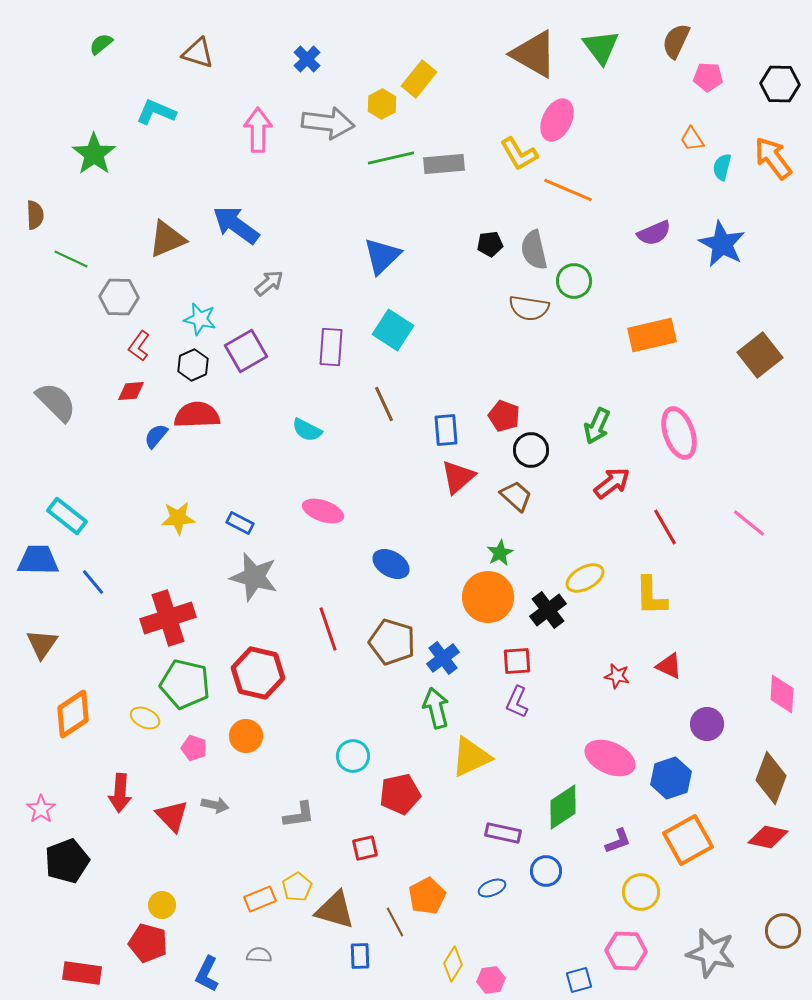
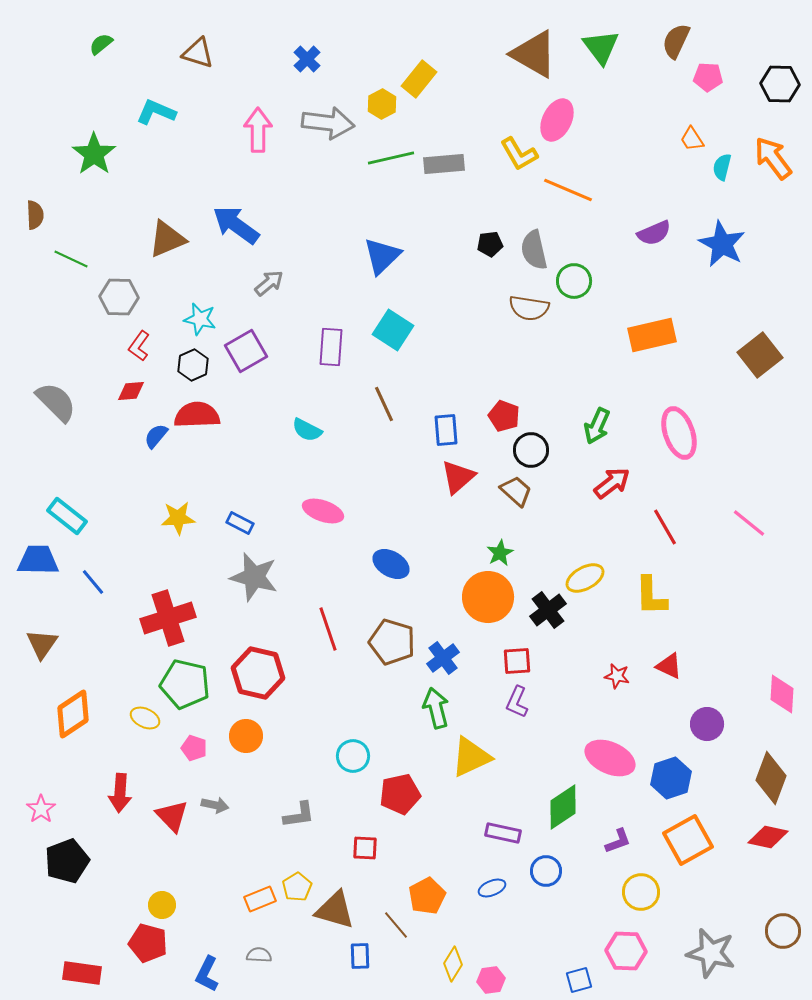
brown trapezoid at (516, 496): moved 5 px up
red square at (365, 848): rotated 16 degrees clockwise
brown line at (395, 922): moved 1 px right, 3 px down; rotated 12 degrees counterclockwise
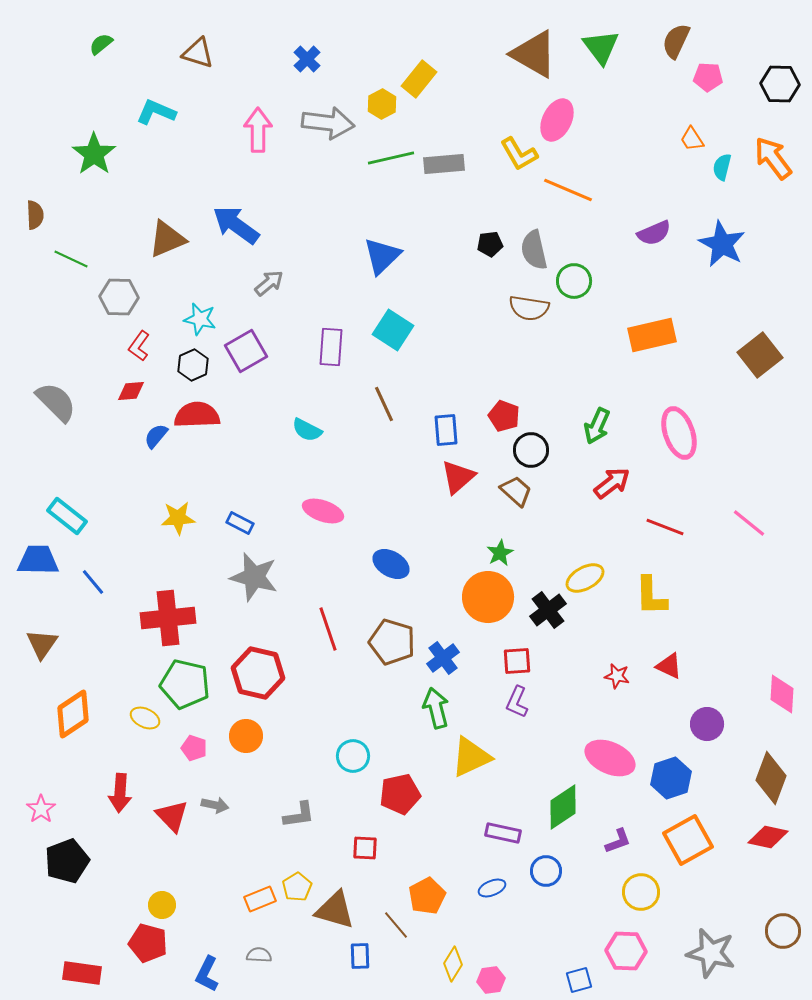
red line at (665, 527): rotated 39 degrees counterclockwise
red cross at (168, 618): rotated 12 degrees clockwise
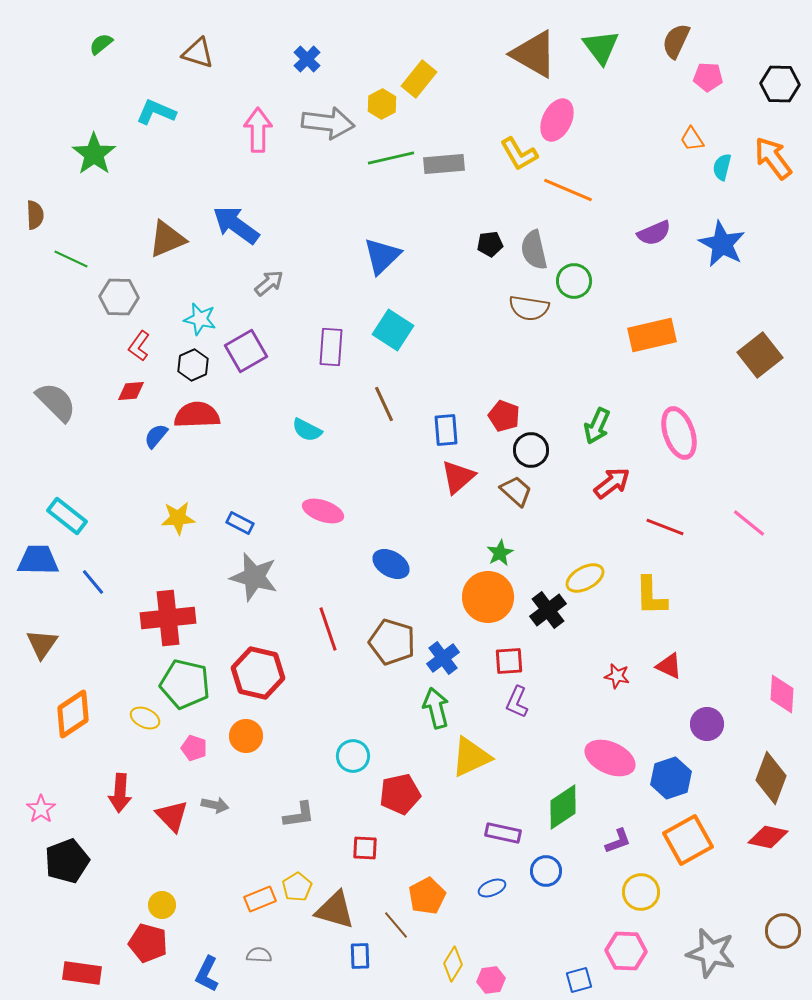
red square at (517, 661): moved 8 px left
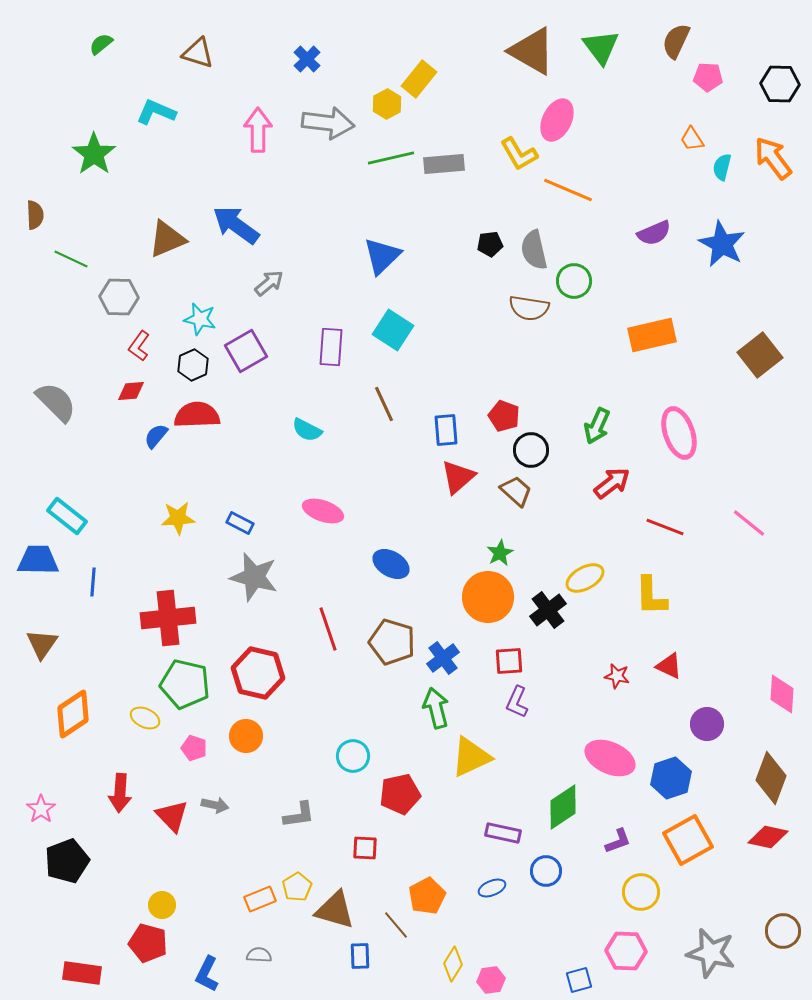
brown triangle at (534, 54): moved 2 px left, 3 px up
yellow hexagon at (382, 104): moved 5 px right
blue line at (93, 582): rotated 44 degrees clockwise
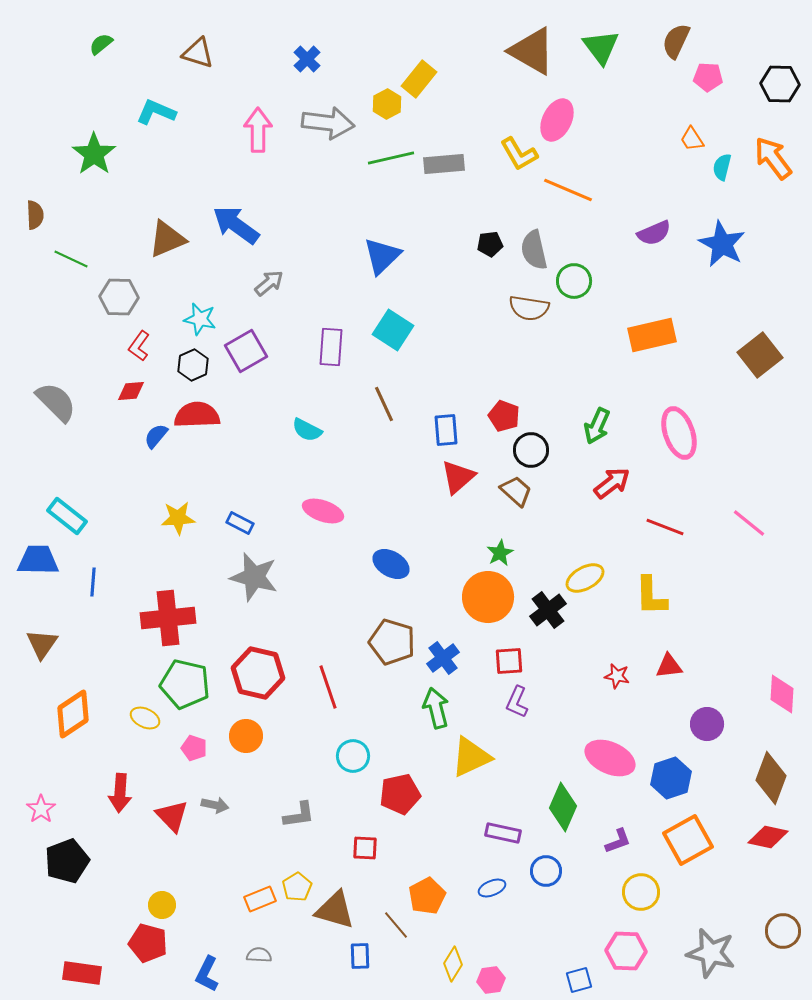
red line at (328, 629): moved 58 px down
red triangle at (669, 666): rotated 32 degrees counterclockwise
green diamond at (563, 807): rotated 33 degrees counterclockwise
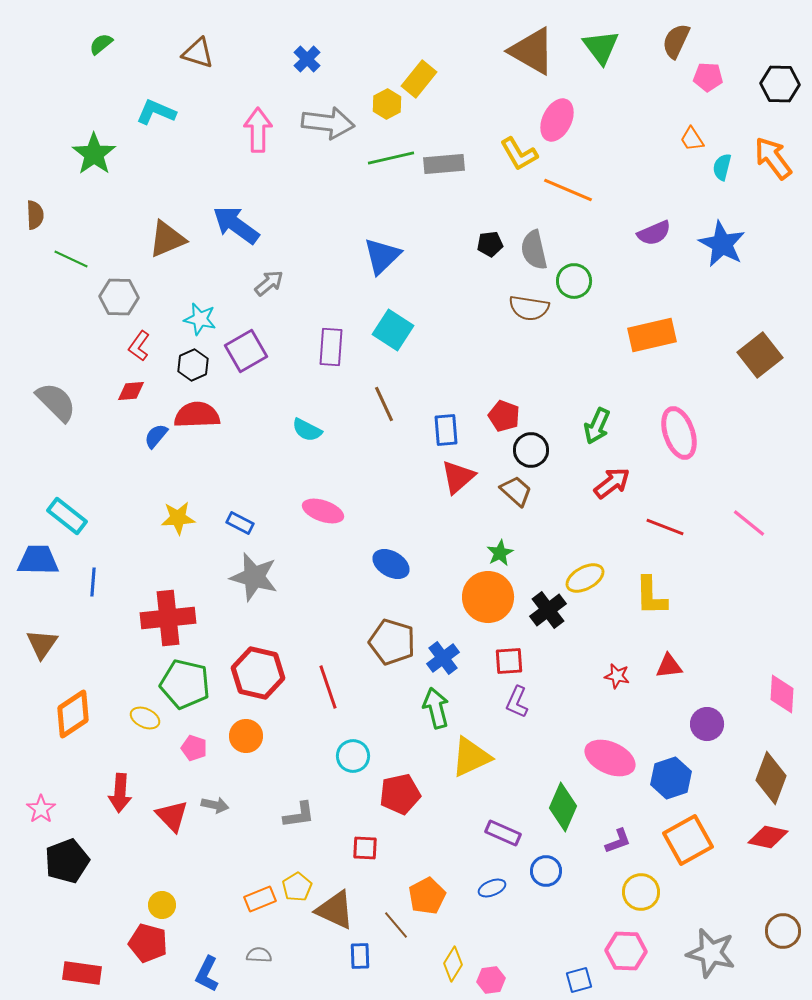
purple rectangle at (503, 833): rotated 12 degrees clockwise
brown triangle at (335, 910): rotated 9 degrees clockwise
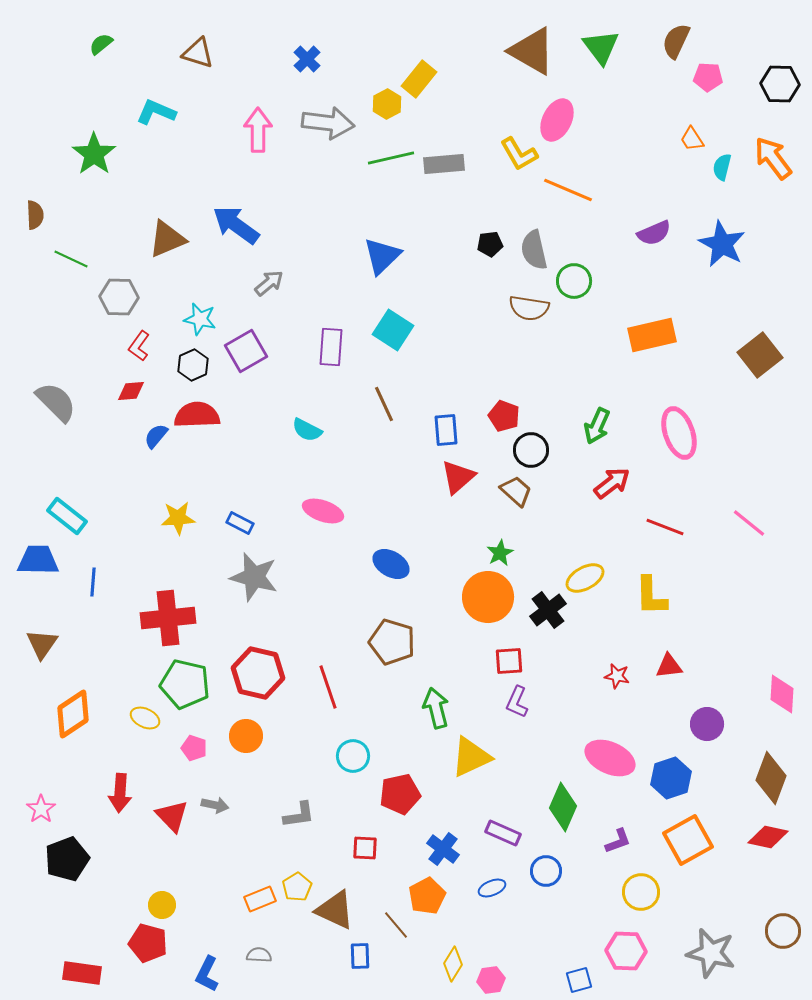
blue cross at (443, 658): moved 191 px down; rotated 16 degrees counterclockwise
black pentagon at (67, 861): moved 2 px up
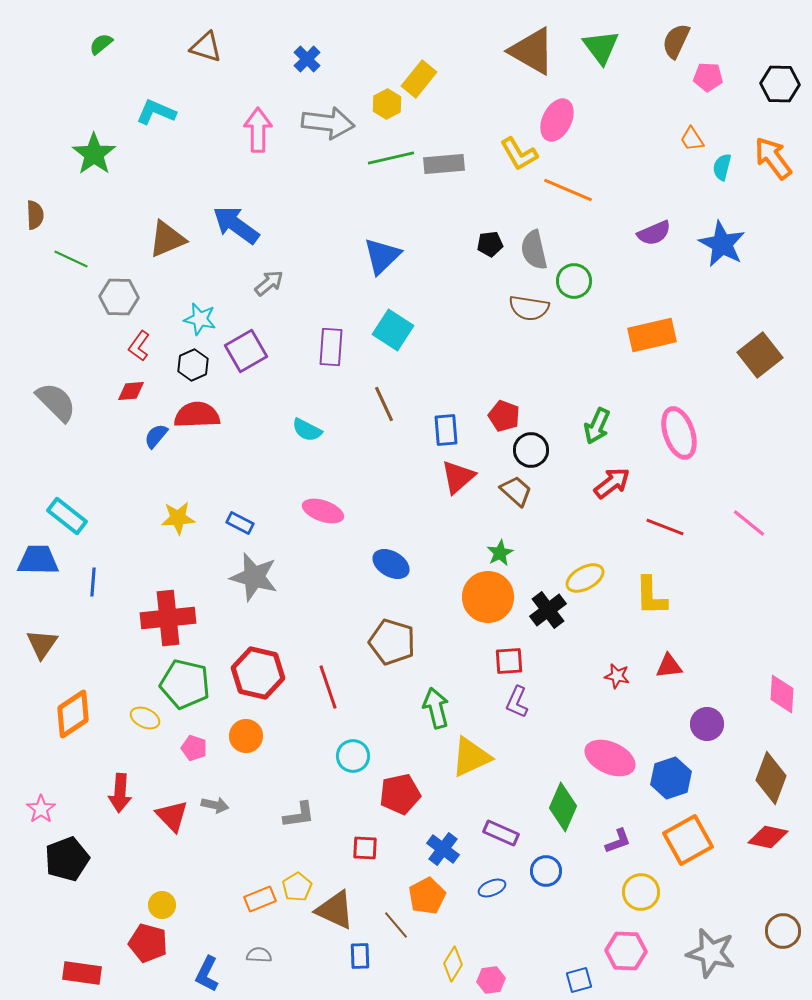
brown triangle at (198, 53): moved 8 px right, 6 px up
purple rectangle at (503, 833): moved 2 px left
